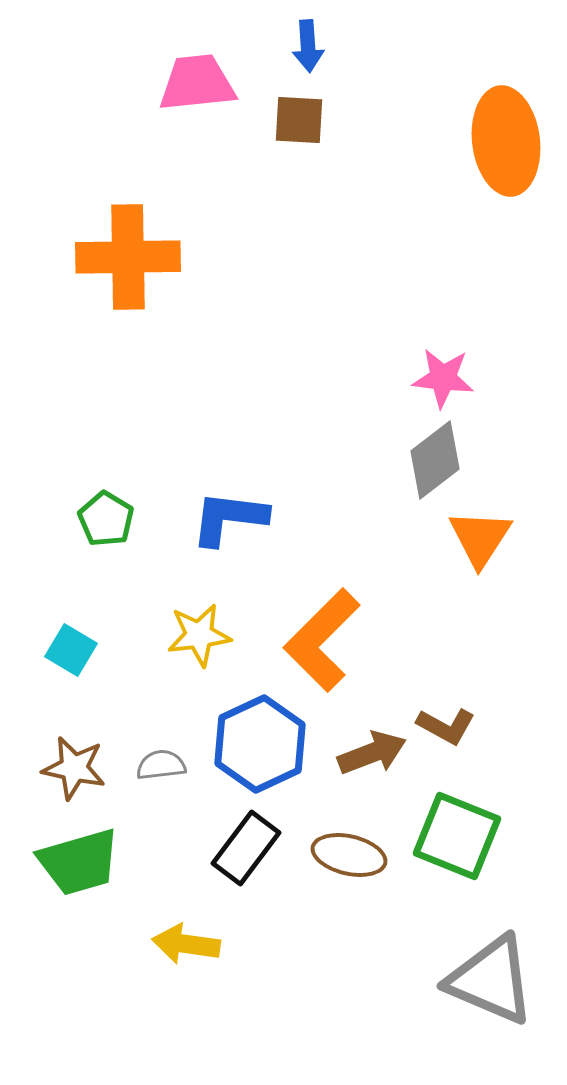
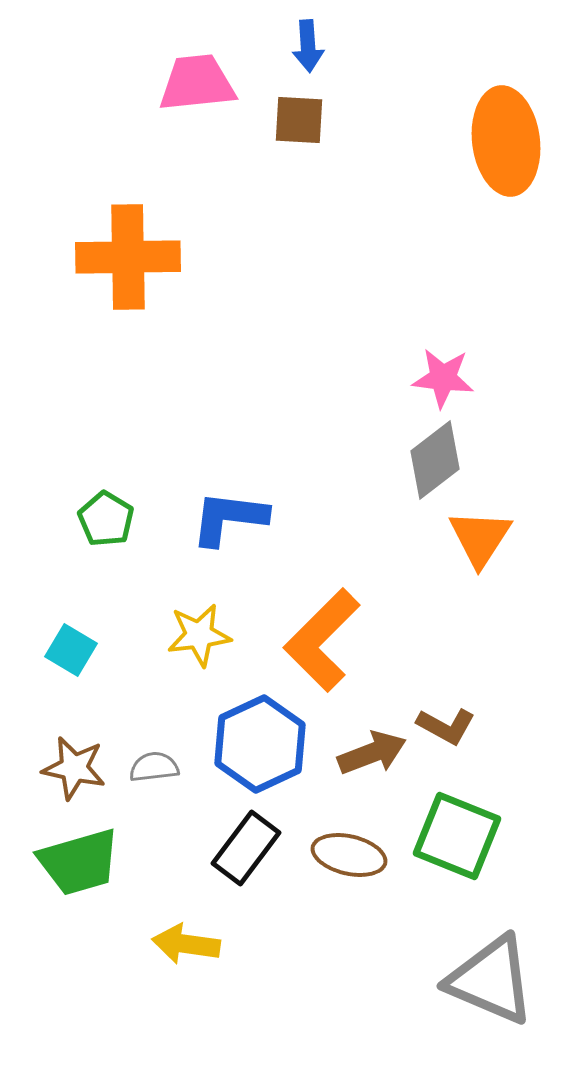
gray semicircle: moved 7 px left, 2 px down
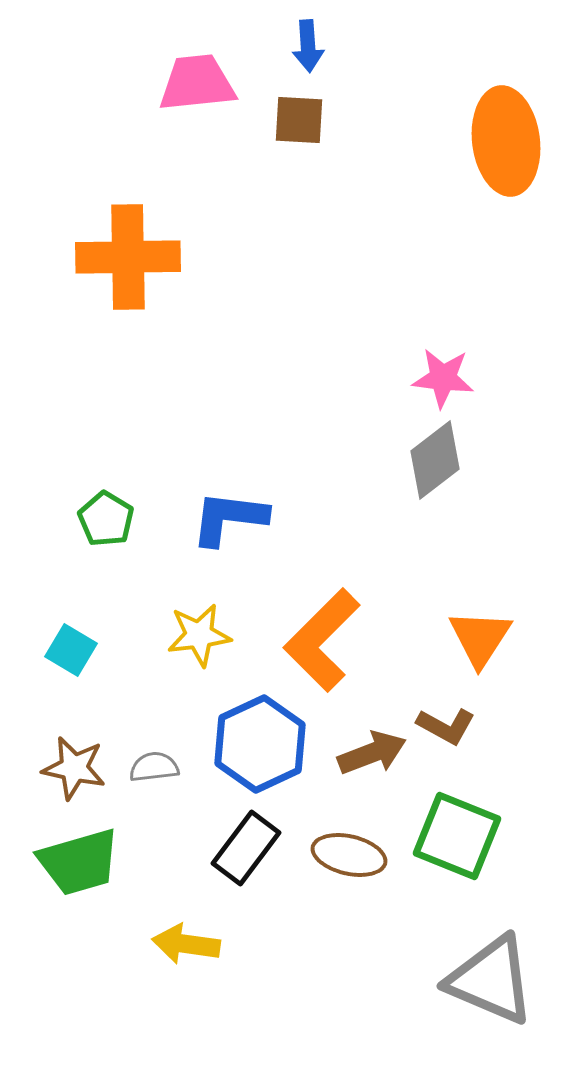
orange triangle: moved 100 px down
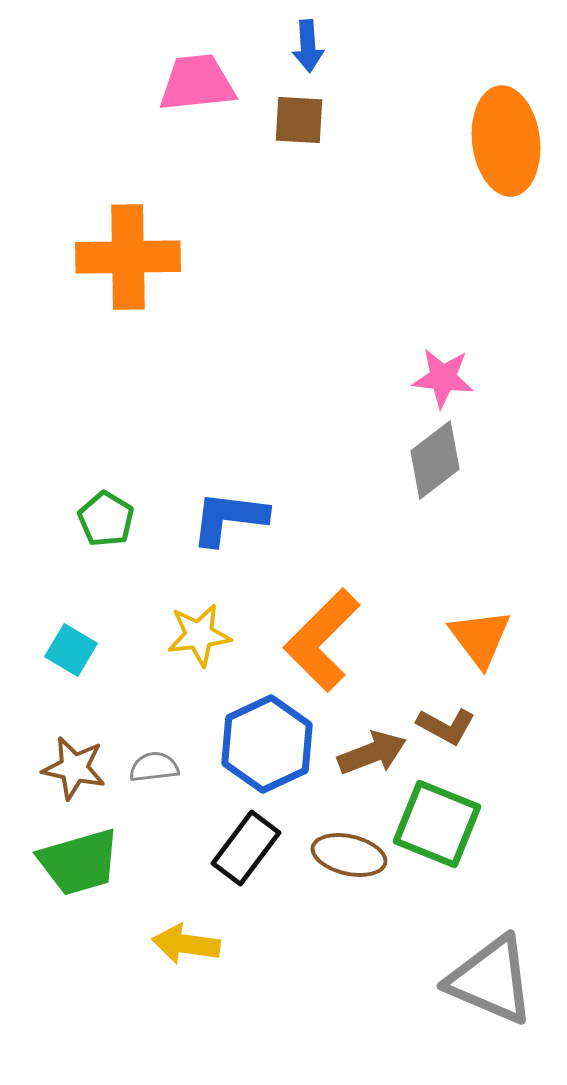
orange triangle: rotated 10 degrees counterclockwise
blue hexagon: moved 7 px right
green square: moved 20 px left, 12 px up
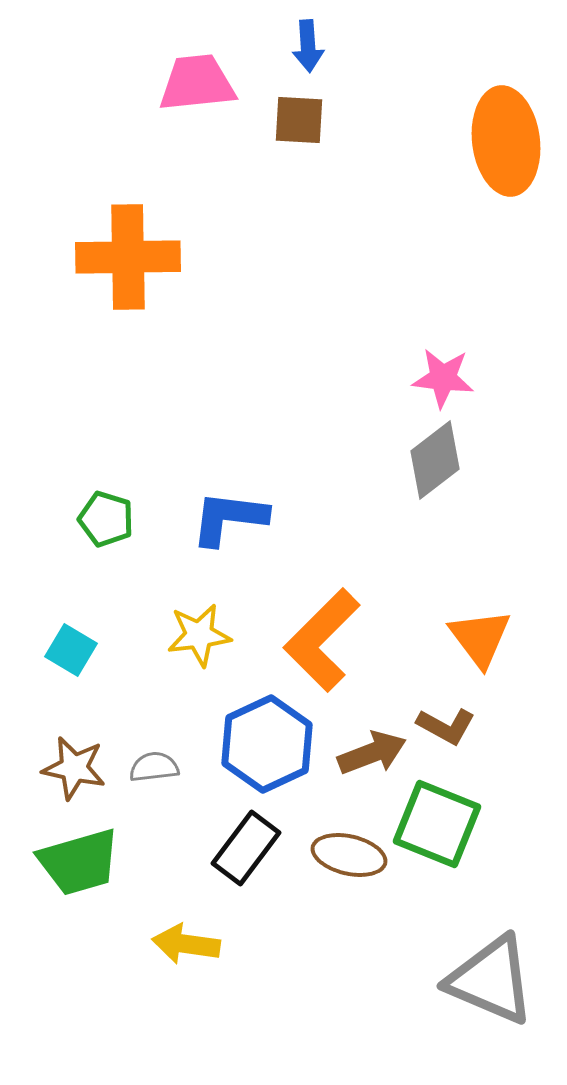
green pentagon: rotated 14 degrees counterclockwise
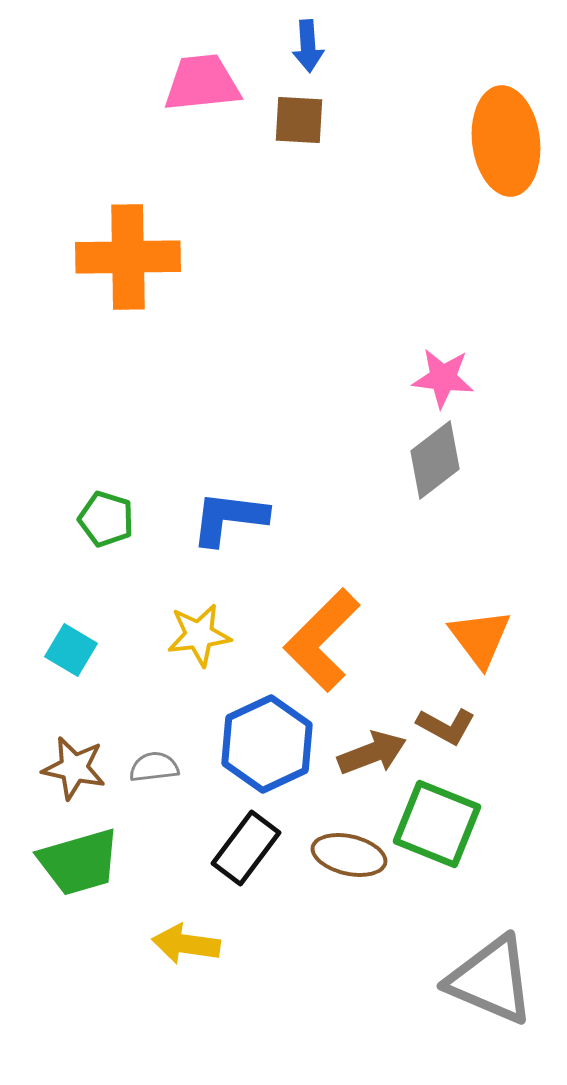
pink trapezoid: moved 5 px right
